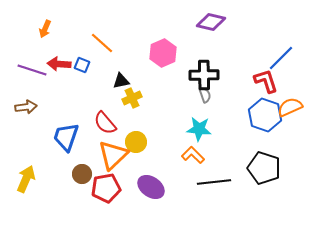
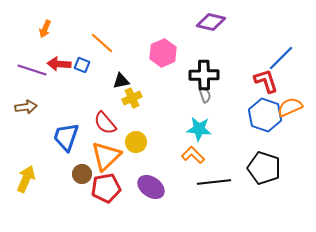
orange triangle: moved 7 px left, 1 px down
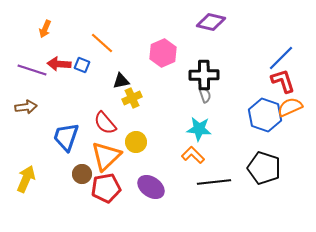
red L-shape: moved 17 px right
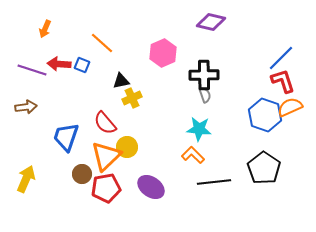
yellow circle: moved 9 px left, 5 px down
black pentagon: rotated 16 degrees clockwise
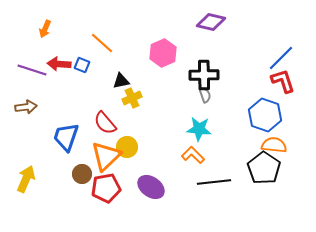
orange semicircle: moved 16 px left, 38 px down; rotated 30 degrees clockwise
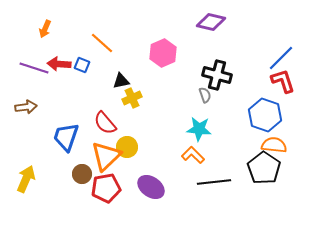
purple line: moved 2 px right, 2 px up
black cross: moved 13 px right; rotated 16 degrees clockwise
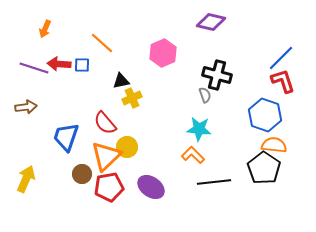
blue square: rotated 21 degrees counterclockwise
red pentagon: moved 3 px right, 1 px up
